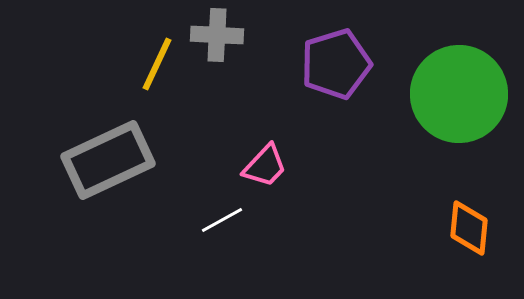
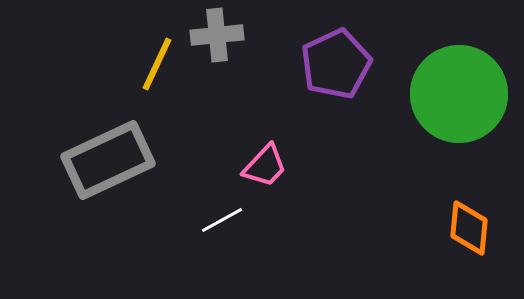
gray cross: rotated 9 degrees counterclockwise
purple pentagon: rotated 8 degrees counterclockwise
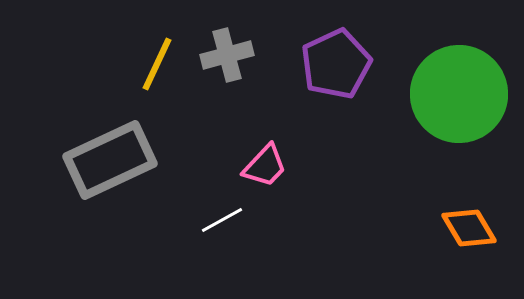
gray cross: moved 10 px right, 20 px down; rotated 9 degrees counterclockwise
gray rectangle: moved 2 px right
orange diamond: rotated 36 degrees counterclockwise
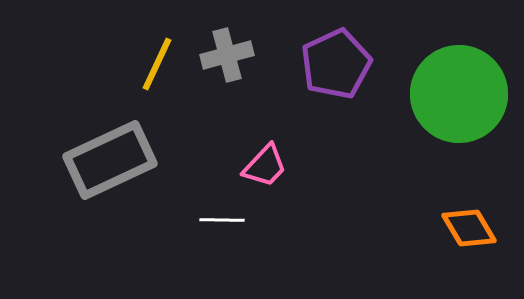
white line: rotated 30 degrees clockwise
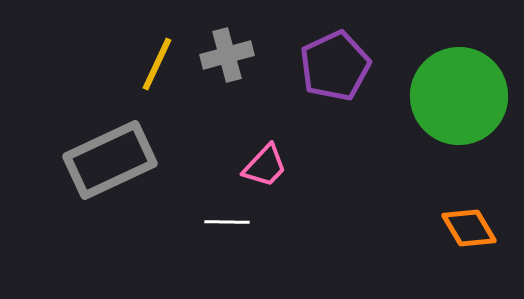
purple pentagon: moved 1 px left, 2 px down
green circle: moved 2 px down
white line: moved 5 px right, 2 px down
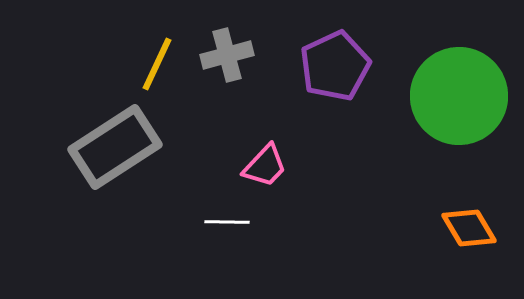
gray rectangle: moved 5 px right, 13 px up; rotated 8 degrees counterclockwise
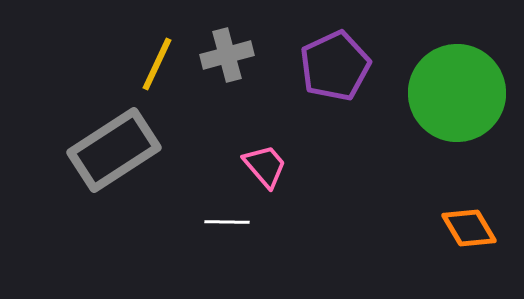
green circle: moved 2 px left, 3 px up
gray rectangle: moved 1 px left, 3 px down
pink trapezoid: rotated 84 degrees counterclockwise
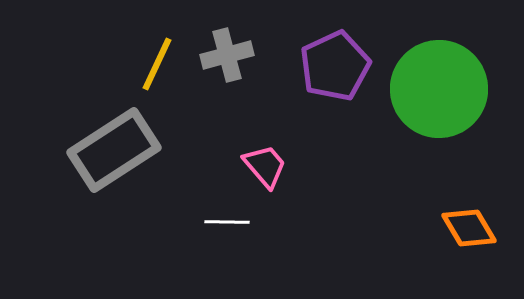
green circle: moved 18 px left, 4 px up
